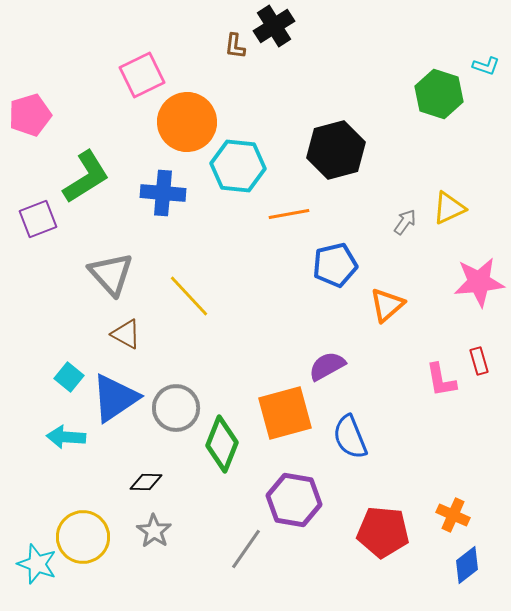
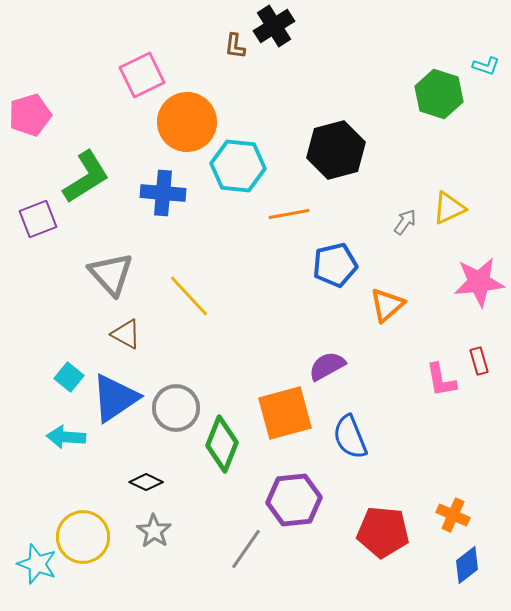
black diamond: rotated 24 degrees clockwise
purple hexagon: rotated 16 degrees counterclockwise
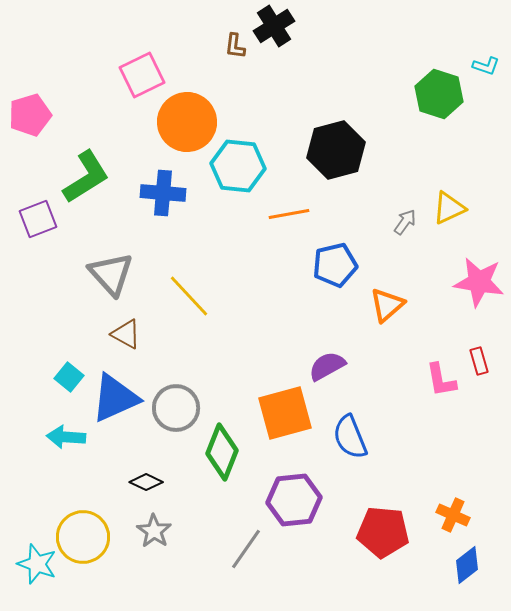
pink star: rotated 15 degrees clockwise
blue triangle: rotated 10 degrees clockwise
green diamond: moved 8 px down
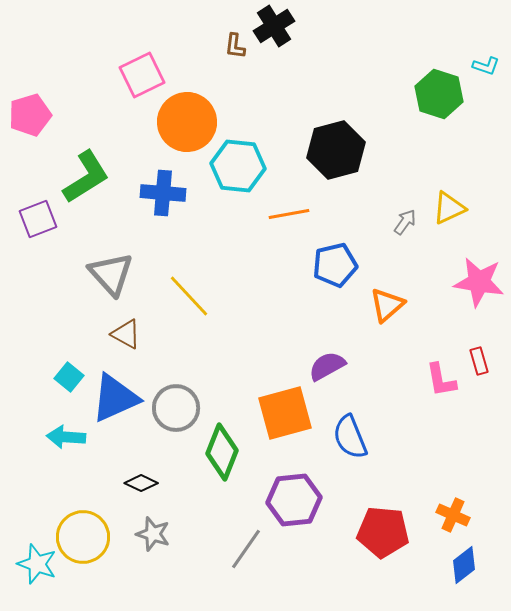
black diamond: moved 5 px left, 1 px down
gray star: moved 1 px left, 3 px down; rotated 16 degrees counterclockwise
blue diamond: moved 3 px left
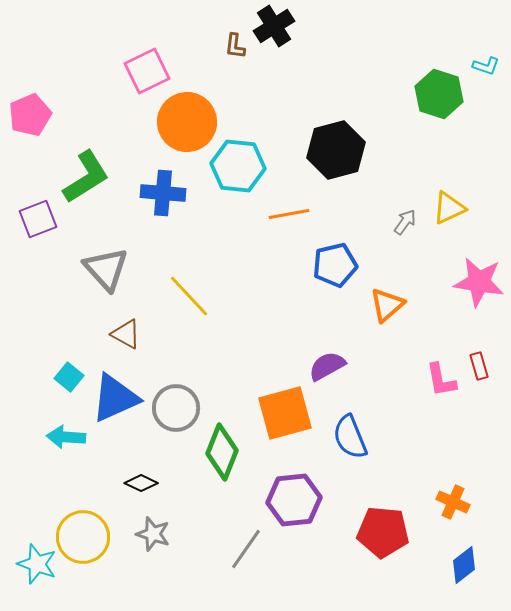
pink square: moved 5 px right, 4 px up
pink pentagon: rotated 6 degrees counterclockwise
gray triangle: moved 5 px left, 5 px up
red rectangle: moved 5 px down
orange cross: moved 13 px up
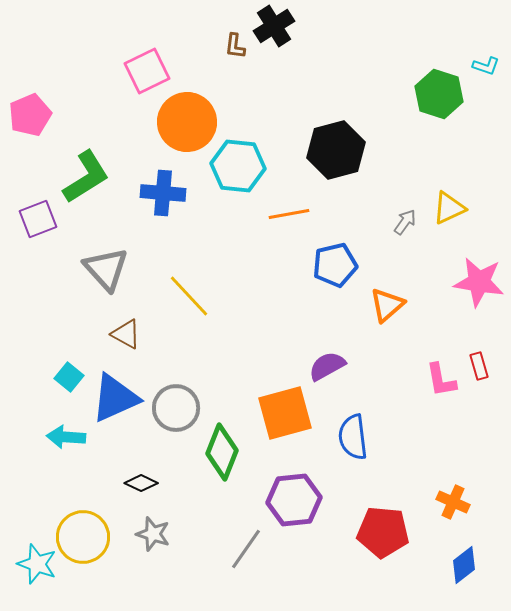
blue semicircle: moved 3 px right; rotated 15 degrees clockwise
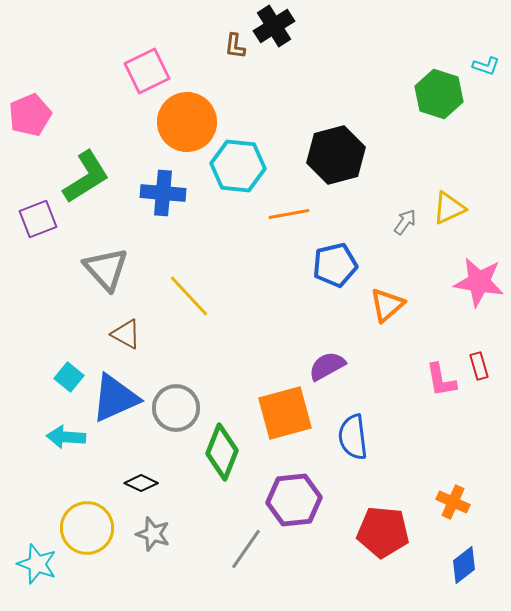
black hexagon: moved 5 px down
yellow circle: moved 4 px right, 9 px up
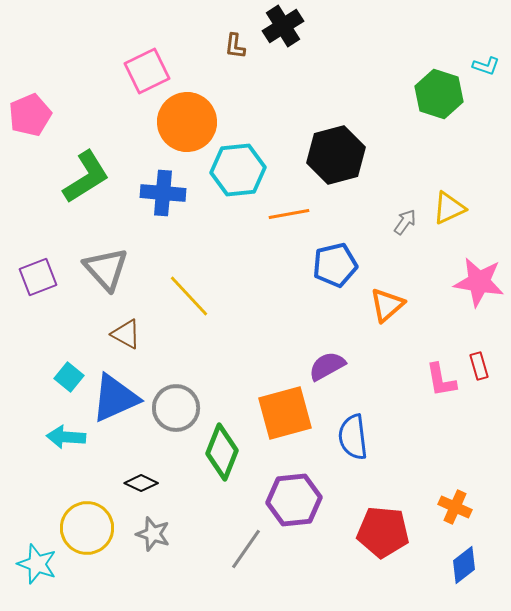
black cross: moved 9 px right
cyan hexagon: moved 4 px down; rotated 12 degrees counterclockwise
purple square: moved 58 px down
orange cross: moved 2 px right, 5 px down
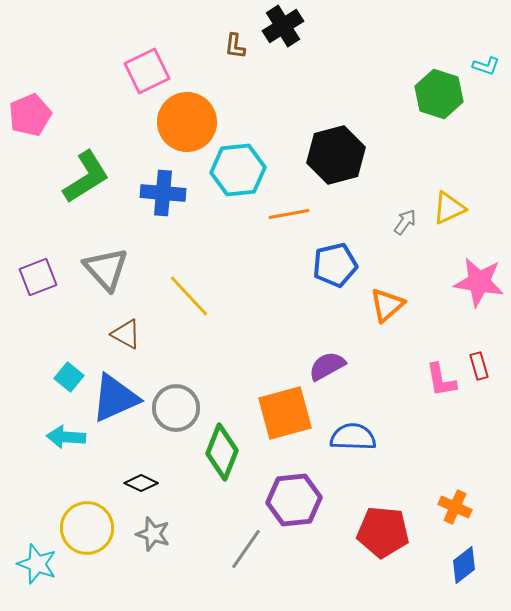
blue semicircle: rotated 99 degrees clockwise
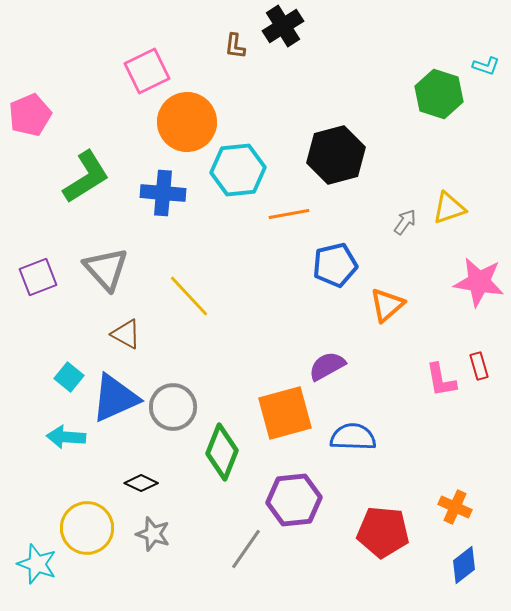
yellow triangle: rotated 6 degrees clockwise
gray circle: moved 3 px left, 1 px up
